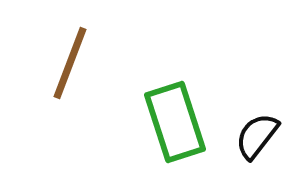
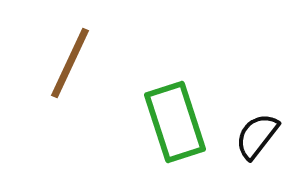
brown line: rotated 4 degrees clockwise
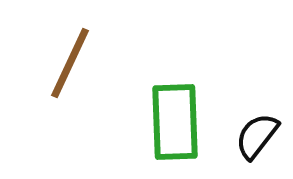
green rectangle: rotated 16 degrees clockwise
